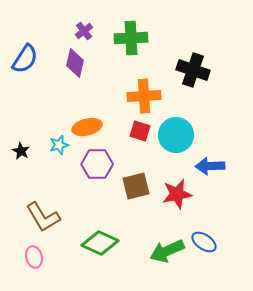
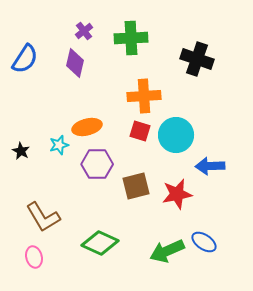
black cross: moved 4 px right, 11 px up
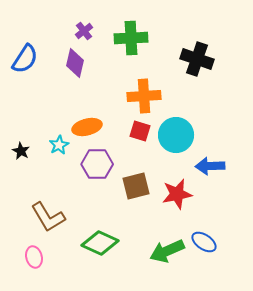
cyan star: rotated 12 degrees counterclockwise
brown L-shape: moved 5 px right
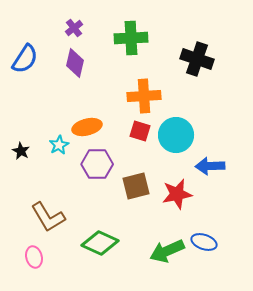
purple cross: moved 10 px left, 3 px up
blue ellipse: rotated 15 degrees counterclockwise
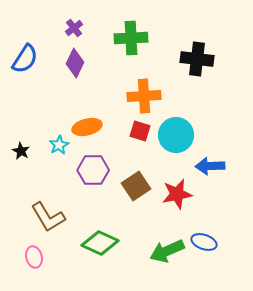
black cross: rotated 12 degrees counterclockwise
purple diamond: rotated 12 degrees clockwise
purple hexagon: moved 4 px left, 6 px down
brown square: rotated 20 degrees counterclockwise
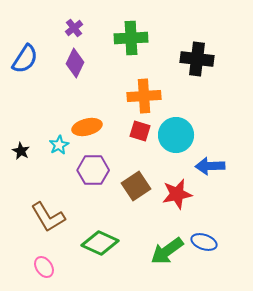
green arrow: rotated 12 degrees counterclockwise
pink ellipse: moved 10 px right, 10 px down; rotated 20 degrees counterclockwise
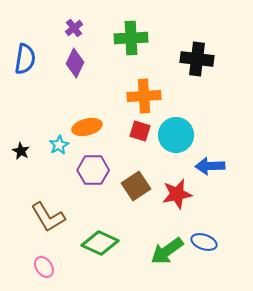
blue semicircle: rotated 24 degrees counterclockwise
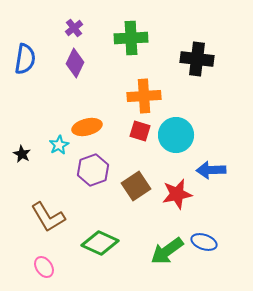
black star: moved 1 px right, 3 px down
blue arrow: moved 1 px right, 4 px down
purple hexagon: rotated 20 degrees counterclockwise
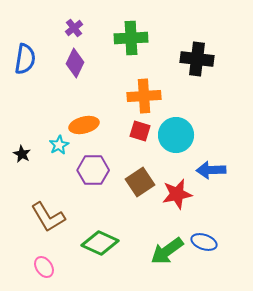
orange ellipse: moved 3 px left, 2 px up
purple hexagon: rotated 20 degrees clockwise
brown square: moved 4 px right, 4 px up
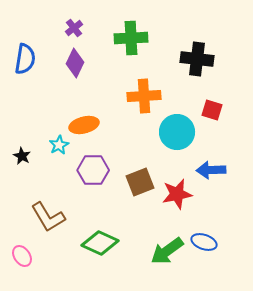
red square: moved 72 px right, 21 px up
cyan circle: moved 1 px right, 3 px up
black star: moved 2 px down
brown square: rotated 12 degrees clockwise
pink ellipse: moved 22 px left, 11 px up
